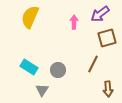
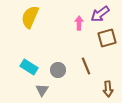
pink arrow: moved 5 px right, 1 px down
brown line: moved 7 px left, 2 px down; rotated 48 degrees counterclockwise
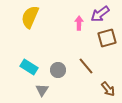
brown line: rotated 18 degrees counterclockwise
brown arrow: rotated 35 degrees counterclockwise
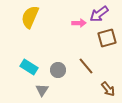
purple arrow: moved 1 px left
pink arrow: rotated 88 degrees clockwise
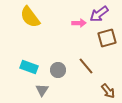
yellow semicircle: rotated 60 degrees counterclockwise
cyan rectangle: rotated 12 degrees counterclockwise
brown arrow: moved 2 px down
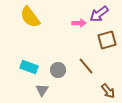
brown square: moved 2 px down
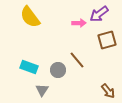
brown line: moved 9 px left, 6 px up
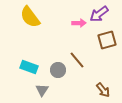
brown arrow: moved 5 px left, 1 px up
